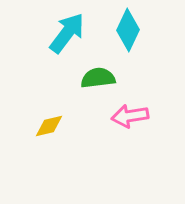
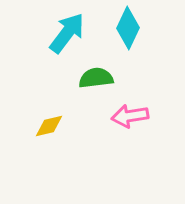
cyan diamond: moved 2 px up
green semicircle: moved 2 px left
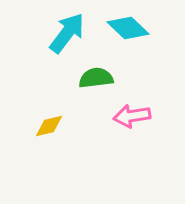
cyan diamond: rotated 72 degrees counterclockwise
pink arrow: moved 2 px right
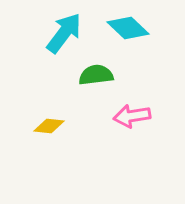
cyan arrow: moved 3 px left
green semicircle: moved 3 px up
yellow diamond: rotated 20 degrees clockwise
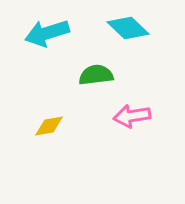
cyan arrow: moved 17 px left; rotated 144 degrees counterclockwise
yellow diamond: rotated 16 degrees counterclockwise
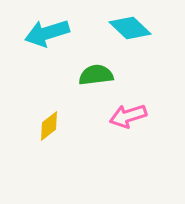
cyan diamond: moved 2 px right
pink arrow: moved 4 px left; rotated 9 degrees counterclockwise
yellow diamond: rotated 28 degrees counterclockwise
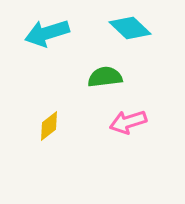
green semicircle: moved 9 px right, 2 px down
pink arrow: moved 6 px down
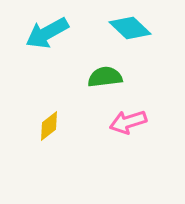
cyan arrow: rotated 12 degrees counterclockwise
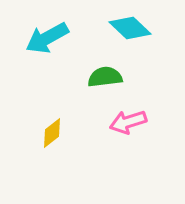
cyan arrow: moved 5 px down
yellow diamond: moved 3 px right, 7 px down
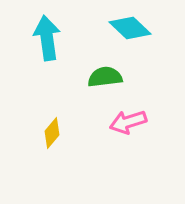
cyan arrow: rotated 111 degrees clockwise
yellow diamond: rotated 12 degrees counterclockwise
